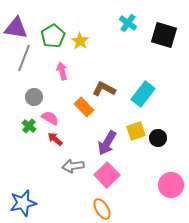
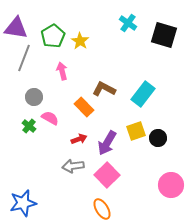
red arrow: moved 24 px right; rotated 119 degrees clockwise
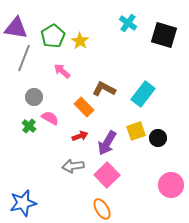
pink arrow: rotated 36 degrees counterclockwise
red arrow: moved 1 px right, 3 px up
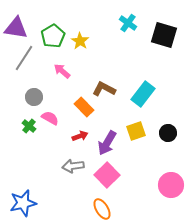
gray line: rotated 12 degrees clockwise
black circle: moved 10 px right, 5 px up
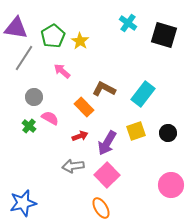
orange ellipse: moved 1 px left, 1 px up
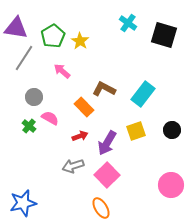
black circle: moved 4 px right, 3 px up
gray arrow: rotated 10 degrees counterclockwise
